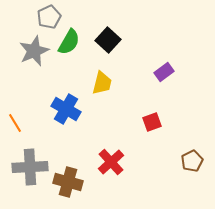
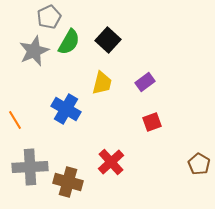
purple rectangle: moved 19 px left, 10 px down
orange line: moved 3 px up
brown pentagon: moved 7 px right, 3 px down; rotated 15 degrees counterclockwise
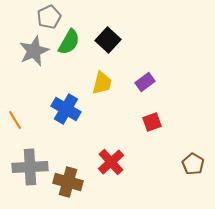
brown pentagon: moved 6 px left
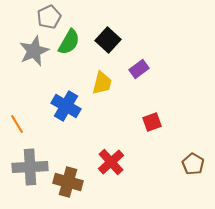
purple rectangle: moved 6 px left, 13 px up
blue cross: moved 3 px up
orange line: moved 2 px right, 4 px down
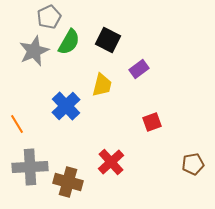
black square: rotated 15 degrees counterclockwise
yellow trapezoid: moved 2 px down
blue cross: rotated 16 degrees clockwise
brown pentagon: rotated 30 degrees clockwise
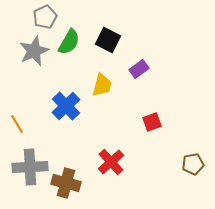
gray pentagon: moved 4 px left
brown cross: moved 2 px left, 1 px down
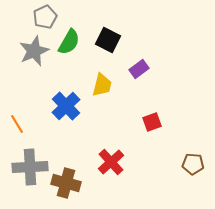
brown pentagon: rotated 15 degrees clockwise
